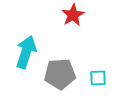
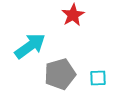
cyan arrow: moved 4 px right, 6 px up; rotated 36 degrees clockwise
gray pentagon: rotated 12 degrees counterclockwise
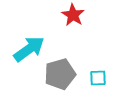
red star: rotated 10 degrees counterclockwise
cyan arrow: moved 1 px left, 3 px down
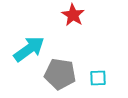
gray pentagon: rotated 24 degrees clockwise
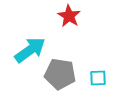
red star: moved 4 px left, 1 px down
cyan arrow: moved 1 px right, 1 px down
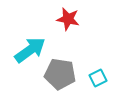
red star: moved 1 px left, 3 px down; rotated 20 degrees counterclockwise
cyan square: rotated 24 degrees counterclockwise
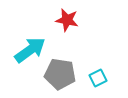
red star: moved 1 px left, 1 px down
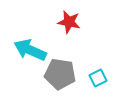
red star: moved 2 px right, 2 px down
cyan arrow: rotated 120 degrees counterclockwise
